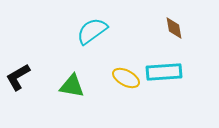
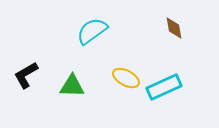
cyan rectangle: moved 15 px down; rotated 20 degrees counterclockwise
black L-shape: moved 8 px right, 2 px up
green triangle: rotated 8 degrees counterclockwise
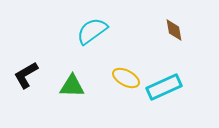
brown diamond: moved 2 px down
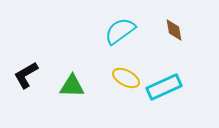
cyan semicircle: moved 28 px right
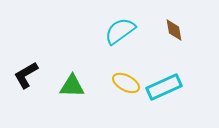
yellow ellipse: moved 5 px down
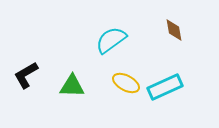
cyan semicircle: moved 9 px left, 9 px down
cyan rectangle: moved 1 px right
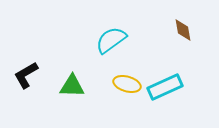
brown diamond: moved 9 px right
yellow ellipse: moved 1 px right, 1 px down; rotated 12 degrees counterclockwise
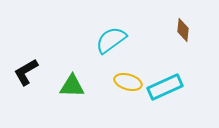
brown diamond: rotated 15 degrees clockwise
black L-shape: moved 3 px up
yellow ellipse: moved 1 px right, 2 px up
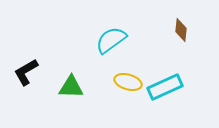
brown diamond: moved 2 px left
green triangle: moved 1 px left, 1 px down
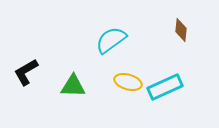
green triangle: moved 2 px right, 1 px up
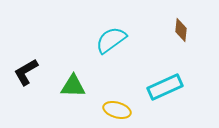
yellow ellipse: moved 11 px left, 28 px down
